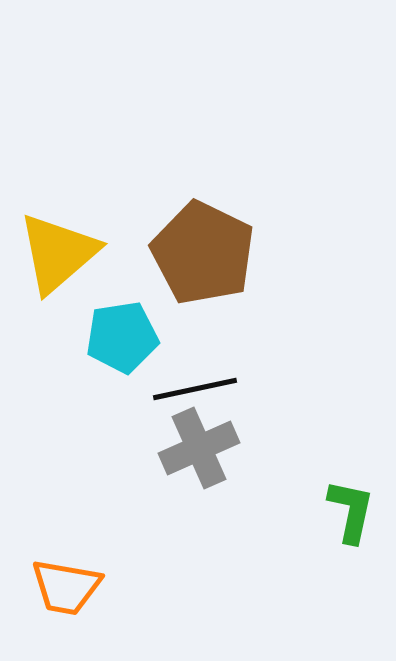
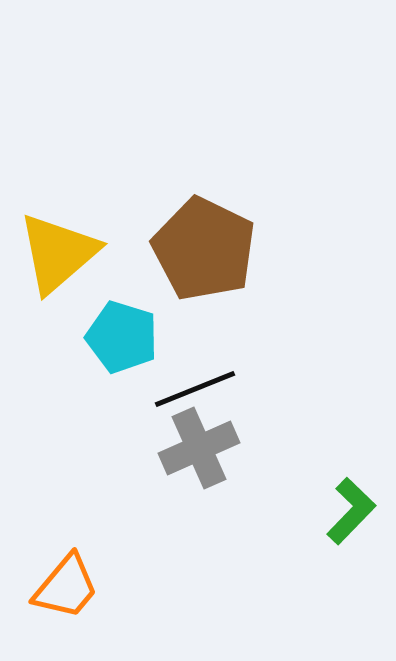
brown pentagon: moved 1 px right, 4 px up
cyan pentagon: rotated 26 degrees clockwise
black line: rotated 10 degrees counterclockwise
green L-shape: rotated 32 degrees clockwise
orange trapezoid: rotated 60 degrees counterclockwise
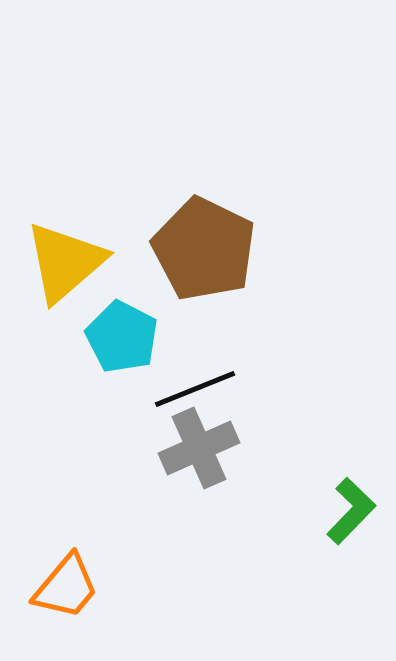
yellow triangle: moved 7 px right, 9 px down
cyan pentagon: rotated 10 degrees clockwise
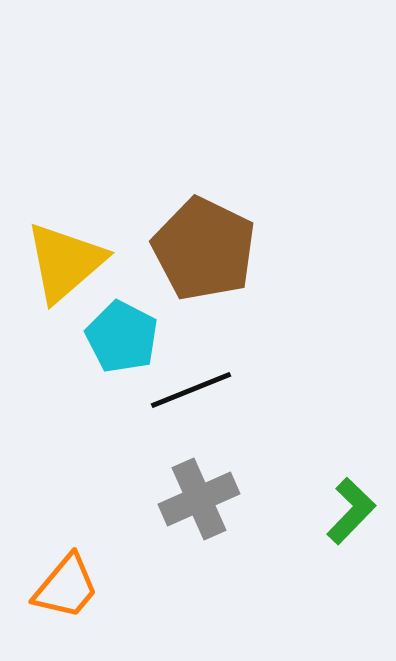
black line: moved 4 px left, 1 px down
gray cross: moved 51 px down
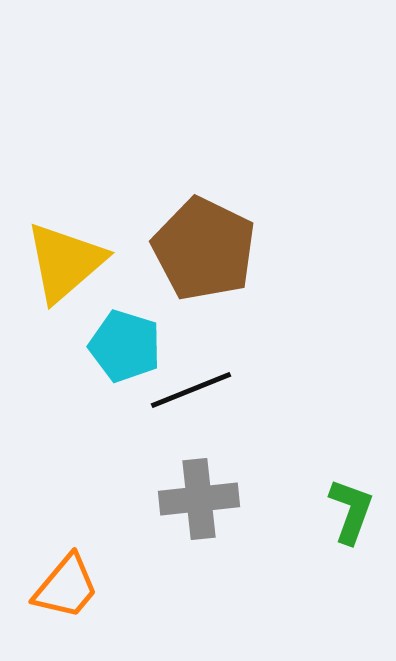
cyan pentagon: moved 3 px right, 9 px down; rotated 10 degrees counterclockwise
gray cross: rotated 18 degrees clockwise
green L-shape: rotated 24 degrees counterclockwise
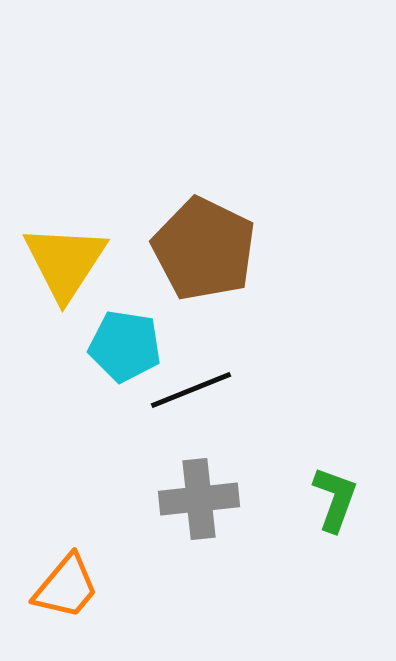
yellow triangle: rotated 16 degrees counterclockwise
cyan pentagon: rotated 8 degrees counterclockwise
green L-shape: moved 16 px left, 12 px up
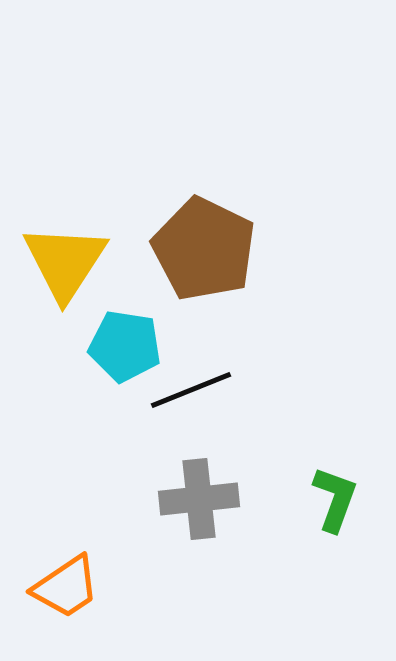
orange trapezoid: rotated 16 degrees clockwise
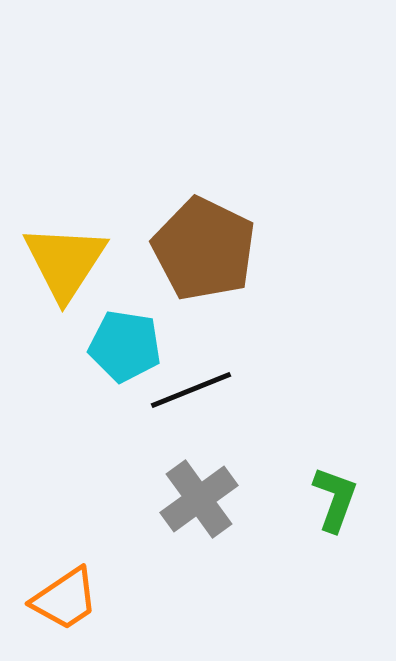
gray cross: rotated 30 degrees counterclockwise
orange trapezoid: moved 1 px left, 12 px down
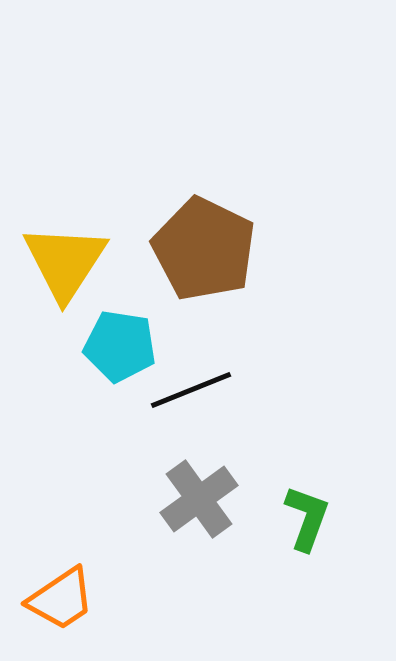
cyan pentagon: moved 5 px left
green L-shape: moved 28 px left, 19 px down
orange trapezoid: moved 4 px left
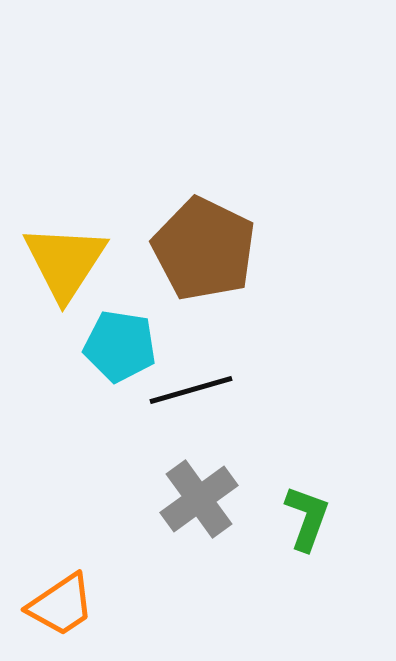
black line: rotated 6 degrees clockwise
orange trapezoid: moved 6 px down
